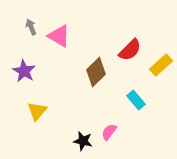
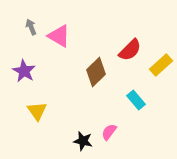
yellow triangle: rotated 15 degrees counterclockwise
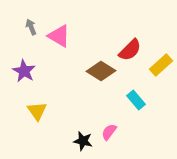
brown diamond: moved 5 px right, 1 px up; rotated 76 degrees clockwise
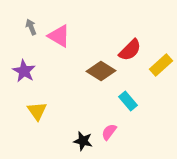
cyan rectangle: moved 8 px left, 1 px down
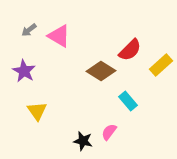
gray arrow: moved 2 px left, 3 px down; rotated 105 degrees counterclockwise
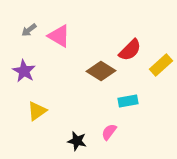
cyan rectangle: rotated 60 degrees counterclockwise
yellow triangle: rotated 30 degrees clockwise
black star: moved 6 px left
